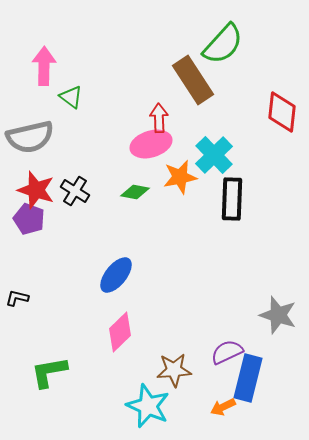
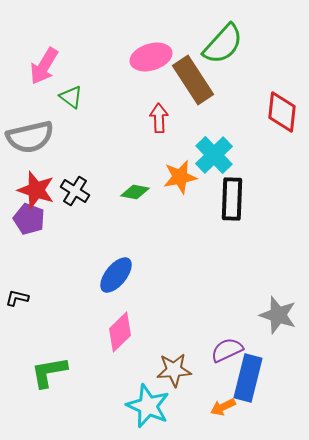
pink arrow: rotated 150 degrees counterclockwise
pink ellipse: moved 87 px up
purple semicircle: moved 2 px up
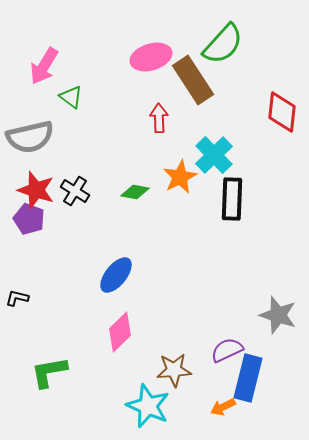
orange star: rotated 16 degrees counterclockwise
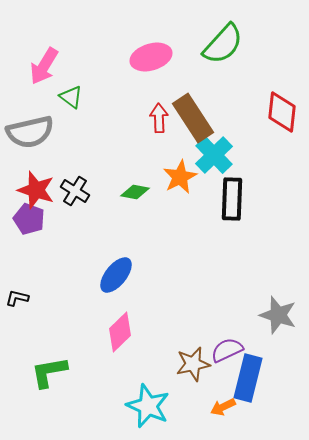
brown rectangle: moved 38 px down
gray semicircle: moved 5 px up
brown star: moved 19 px right, 6 px up; rotated 8 degrees counterclockwise
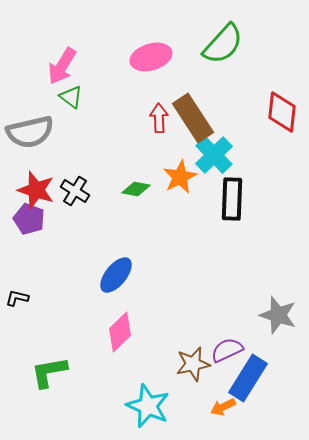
pink arrow: moved 18 px right
green diamond: moved 1 px right, 3 px up
blue rectangle: rotated 18 degrees clockwise
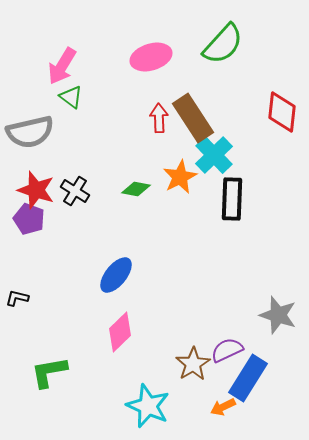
brown star: rotated 20 degrees counterclockwise
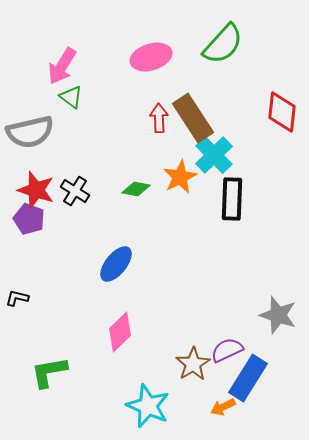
blue ellipse: moved 11 px up
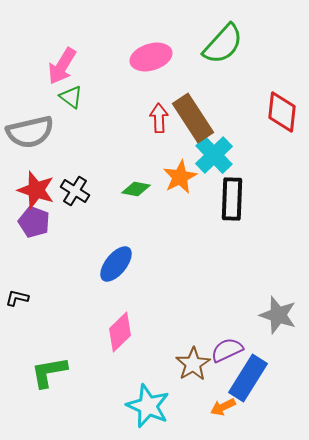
purple pentagon: moved 5 px right, 3 px down
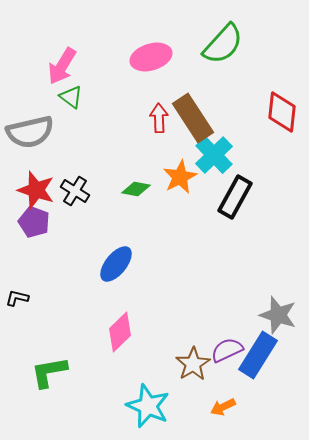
black rectangle: moved 3 px right, 2 px up; rotated 27 degrees clockwise
blue rectangle: moved 10 px right, 23 px up
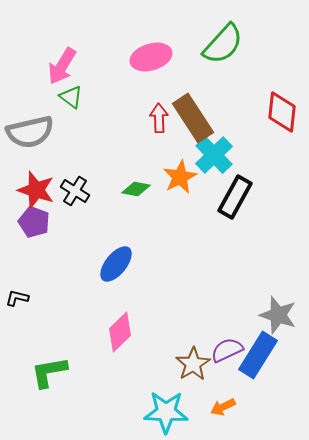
cyan star: moved 18 px right, 6 px down; rotated 21 degrees counterclockwise
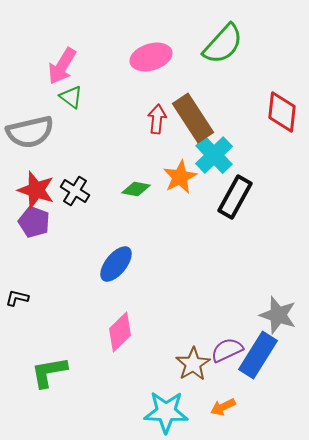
red arrow: moved 2 px left, 1 px down; rotated 8 degrees clockwise
